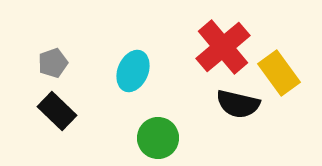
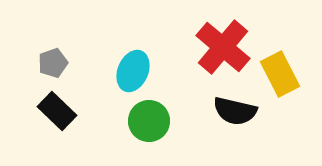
red cross: rotated 10 degrees counterclockwise
yellow rectangle: moved 1 px right, 1 px down; rotated 9 degrees clockwise
black semicircle: moved 3 px left, 7 px down
green circle: moved 9 px left, 17 px up
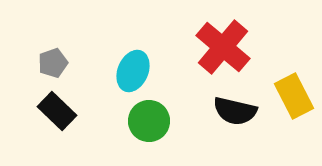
yellow rectangle: moved 14 px right, 22 px down
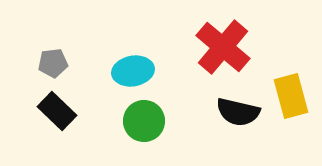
gray pentagon: rotated 12 degrees clockwise
cyan ellipse: rotated 57 degrees clockwise
yellow rectangle: moved 3 px left; rotated 12 degrees clockwise
black semicircle: moved 3 px right, 1 px down
green circle: moved 5 px left
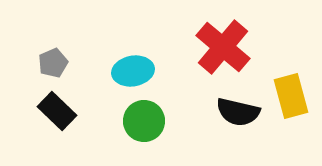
gray pentagon: rotated 16 degrees counterclockwise
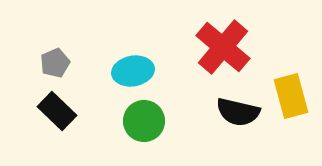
gray pentagon: moved 2 px right
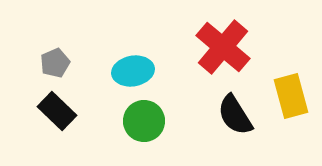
black semicircle: moved 3 px left, 3 px down; rotated 45 degrees clockwise
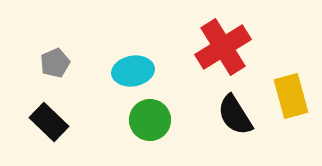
red cross: rotated 18 degrees clockwise
black rectangle: moved 8 px left, 11 px down
green circle: moved 6 px right, 1 px up
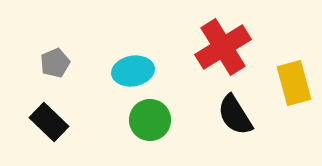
yellow rectangle: moved 3 px right, 13 px up
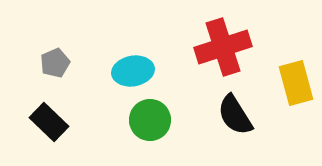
red cross: rotated 14 degrees clockwise
yellow rectangle: moved 2 px right
